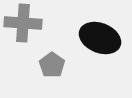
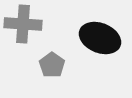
gray cross: moved 1 px down
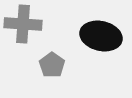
black ellipse: moved 1 px right, 2 px up; rotated 9 degrees counterclockwise
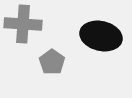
gray pentagon: moved 3 px up
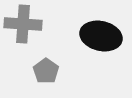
gray pentagon: moved 6 px left, 9 px down
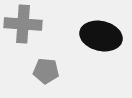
gray pentagon: rotated 30 degrees counterclockwise
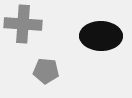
black ellipse: rotated 12 degrees counterclockwise
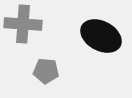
black ellipse: rotated 27 degrees clockwise
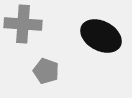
gray pentagon: rotated 15 degrees clockwise
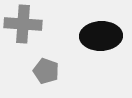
black ellipse: rotated 30 degrees counterclockwise
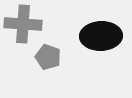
gray pentagon: moved 2 px right, 14 px up
